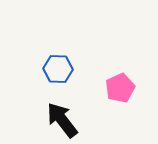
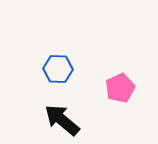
black arrow: rotated 12 degrees counterclockwise
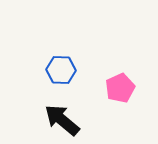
blue hexagon: moved 3 px right, 1 px down
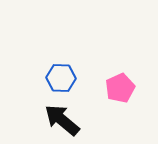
blue hexagon: moved 8 px down
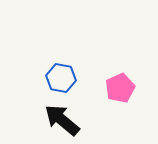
blue hexagon: rotated 8 degrees clockwise
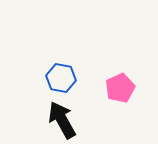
black arrow: rotated 21 degrees clockwise
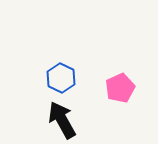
blue hexagon: rotated 16 degrees clockwise
